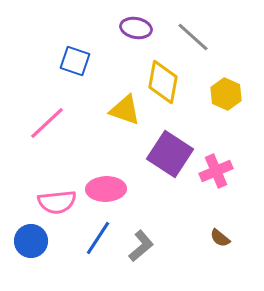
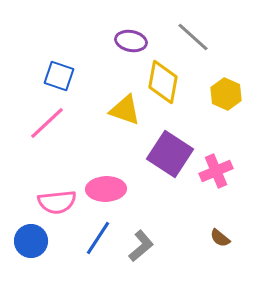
purple ellipse: moved 5 px left, 13 px down
blue square: moved 16 px left, 15 px down
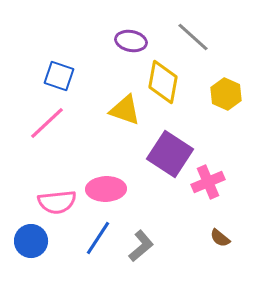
pink cross: moved 8 px left, 11 px down
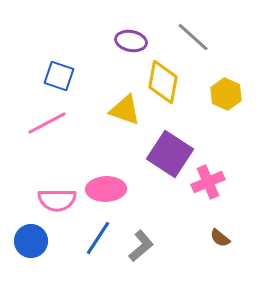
pink line: rotated 15 degrees clockwise
pink semicircle: moved 2 px up; rotated 6 degrees clockwise
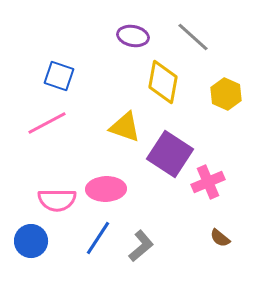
purple ellipse: moved 2 px right, 5 px up
yellow triangle: moved 17 px down
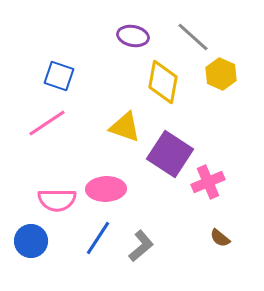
yellow hexagon: moved 5 px left, 20 px up
pink line: rotated 6 degrees counterclockwise
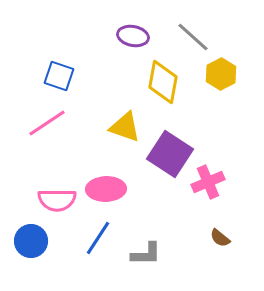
yellow hexagon: rotated 8 degrees clockwise
gray L-shape: moved 5 px right, 8 px down; rotated 40 degrees clockwise
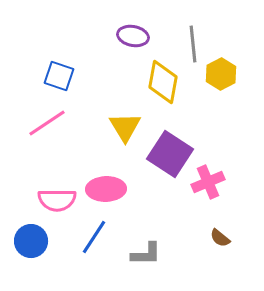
gray line: moved 7 px down; rotated 42 degrees clockwise
yellow triangle: rotated 40 degrees clockwise
blue line: moved 4 px left, 1 px up
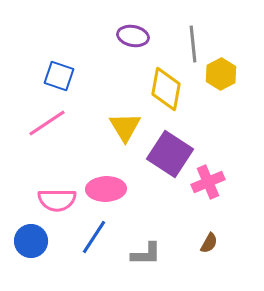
yellow diamond: moved 3 px right, 7 px down
brown semicircle: moved 11 px left, 5 px down; rotated 100 degrees counterclockwise
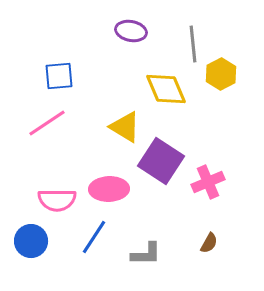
purple ellipse: moved 2 px left, 5 px up
blue square: rotated 24 degrees counterclockwise
yellow diamond: rotated 33 degrees counterclockwise
yellow triangle: rotated 28 degrees counterclockwise
purple square: moved 9 px left, 7 px down
pink ellipse: moved 3 px right
